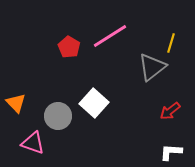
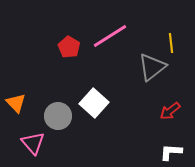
yellow line: rotated 24 degrees counterclockwise
pink triangle: rotated 30 degrees clockwise
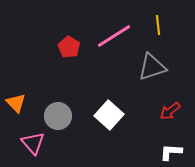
pink line: moved 4 px right
yellow line: moved 13 px left, 18 px up
gray triangle: rotated 20 degrees clockwise
white square: moved 15 px right, 12 px down
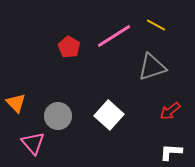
yellow line: moved 2 px left; rotated 54 degrees counterclockwise
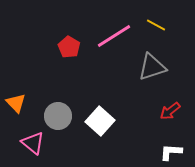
white square: moved 9 px left, 6 px down
pink triangle: rotated 10 degrees counterclockwise
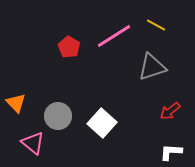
white square: moved 2 px right, 2 px down
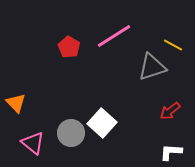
yellow line: moved 17 px right, 20 px down
gray circle: moved 13 px right, 17 px down
